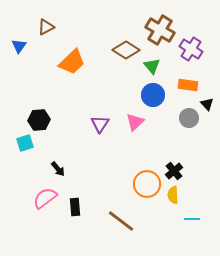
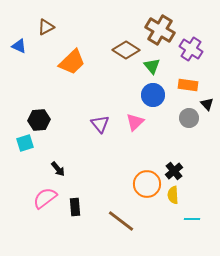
blue triangle: rotated 42 degrees counterclockwise
purple triangle: rotated 12 degrees counterclockwise
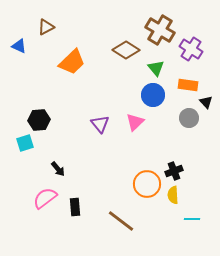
green triangle: moved 4 px right, 2 px down
black triangle: moved 1 px left, 2 px up
black cross: rotated 18 degrees clockwise
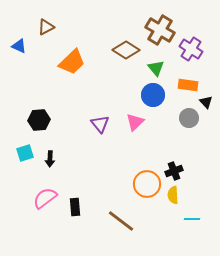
cyan square: moved 10 px down
black arrow: moved 8 px left, 10 px up; rotated 42 degrees clockwise
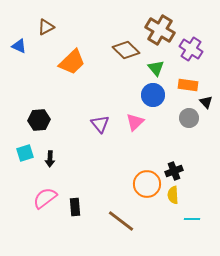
brown diamond: rotated 12 degrees clockwise
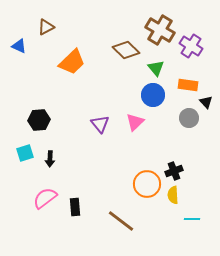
purple cross: moved 3 px up
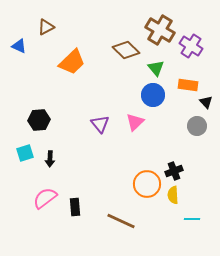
gray circle: moved 8 px right, 8 px down
brown line: rotated 12 degrees counterclockwise
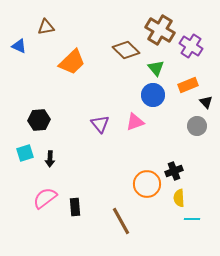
brown triangle: rotated 18 degrees clockwise
orange rectangle: rotated 30 degrees counterclockwise
pink triangle: rotated 24 degrees clockwise
yellow semicircle: moved 6 px right, 3 px down
brown line: rotated 36 degrees clockwise
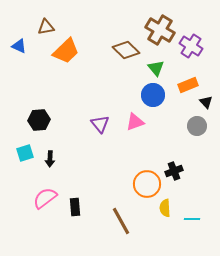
orange trapezoid: moved 6 px left, 11 px up
yellow semicircle: moved 14 px left, 10 px down
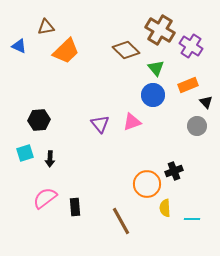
pink triangle: moved 3 px left
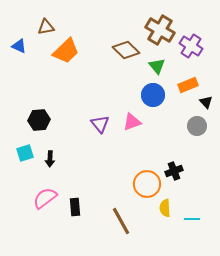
green triangle: moved 1 px right, 2 px up
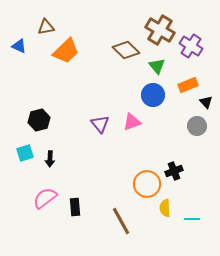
black hexagon: rotated 10 degrees counterclockwise
